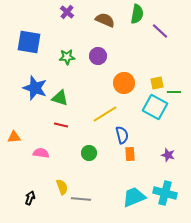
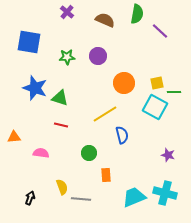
orange rectangle: moved 24 px left, 21 px down
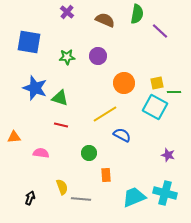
blue semicircle: rotated 48 degrees counterclockwise
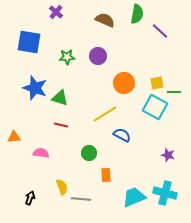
purple cross: moved 11 px left
